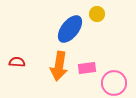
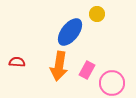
blue ellipse: moved 3 px down
pink rectangle: moved 2 px down; rotated 54 degrees counterclockwise
pink circle: moved 2 px left
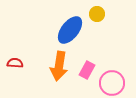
blue ellipse: moved 2 px up
red semicircle: moved 2 px left, 1 px down
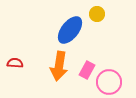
pink circle: moved 3 px left, 1 px up
